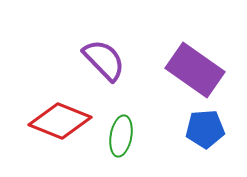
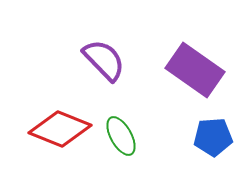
red diamond: moved 8 px down
blue pentagon: moved 8 px right, 8 px down
green ellipse: rotated 39 degrees counterclockwise
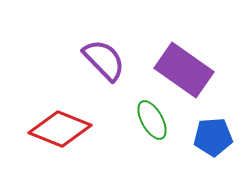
purple rectangle: moved 11 px left
green ellipse: moved 31 px right, 16 px up
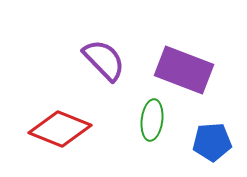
purple rectangle: rotated 14 degrees counterclockwise
green ellipse: rotated 36 degrees clockwise
blue pentagon: moved 1 px left, 5 px down
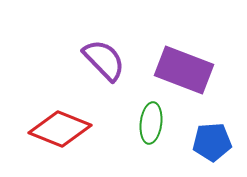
green ellipse: moved 1 px left, 3 px down
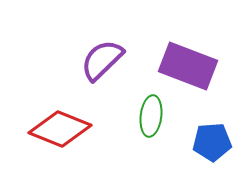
purple semicircle: moved 2 px left; rotated 90 degrees counterclockwise
purple rectangle: moved 4 px right, 4 px up
green ellipse: moved 7 px up
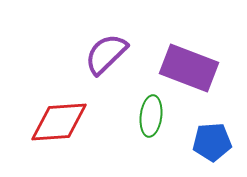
purple semicircle: moved 4 px right, 6 px up
purple rectangle: moved 1 px right, 2 px down
red diamond: moved 1 px left, 7 px up; rotated 26 degrees counterclockwise
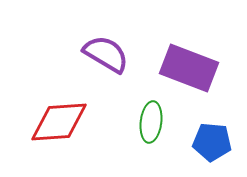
purple semicircle: rotated 75 degrees clockwise
green ellipse: moved 6 px down
blue pentagon: rotated 9 degrees clockwise
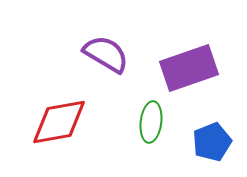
purple rectangle: rotated 40 degrees counterclockwise
red diamond: rotated 6 degrees counterclockwise
blue pentagon: rotated 27 degrees counterclockwise
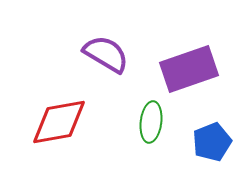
purple rectangle: moved 1 px down
